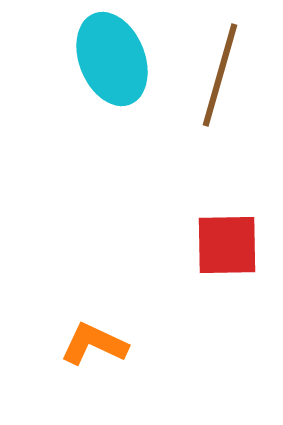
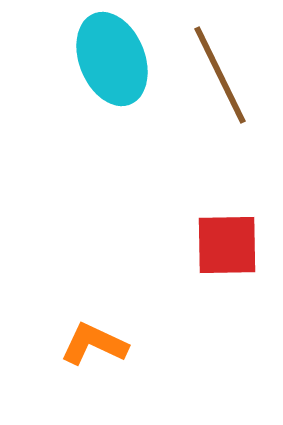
brown line: rotated 42 degrees counterclockwise
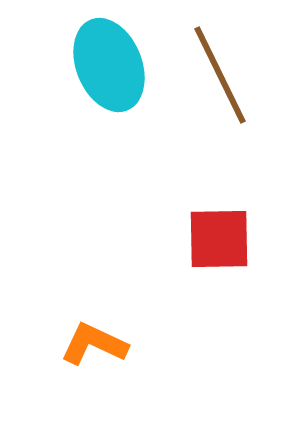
cyan ellipse: moved 3 px left, 6 px down
red square: moved 8 px left, 6 px up
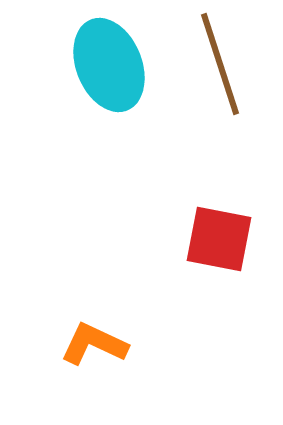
brown line: moved 11 px up; rotated 8 degrees clockwise
red square: rotated 12 degrees clockwise
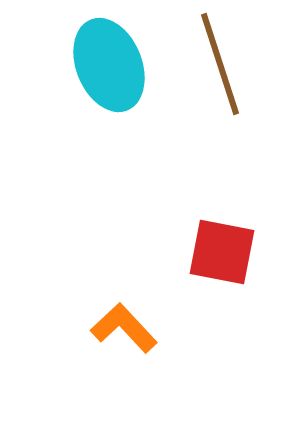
red square: moved 3 px right, 13 px down
orange L-shape: moved 30 px right, 16 px up; rotated 22 degrees clockwise
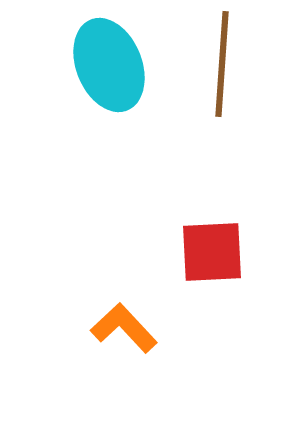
brown line: moved 2 px right; rotated 22 degrees clockwise
red square: moved 10 px left; rotated 14 degrees counterclockwise
